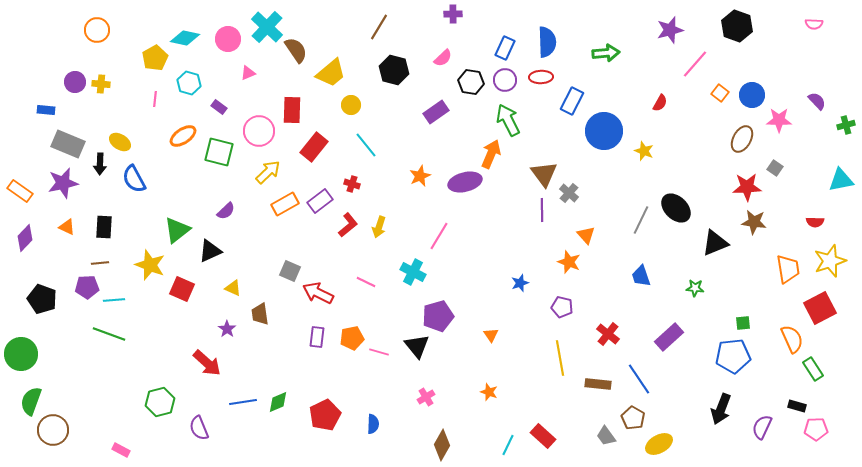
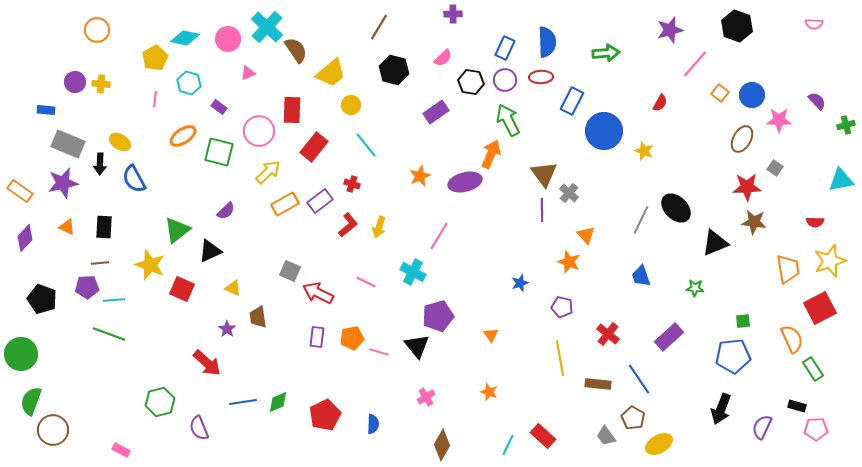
brown trapezoid at (260, 314): moved 2 px left, 3 px down
green square at (743, 323): moved 2 px up
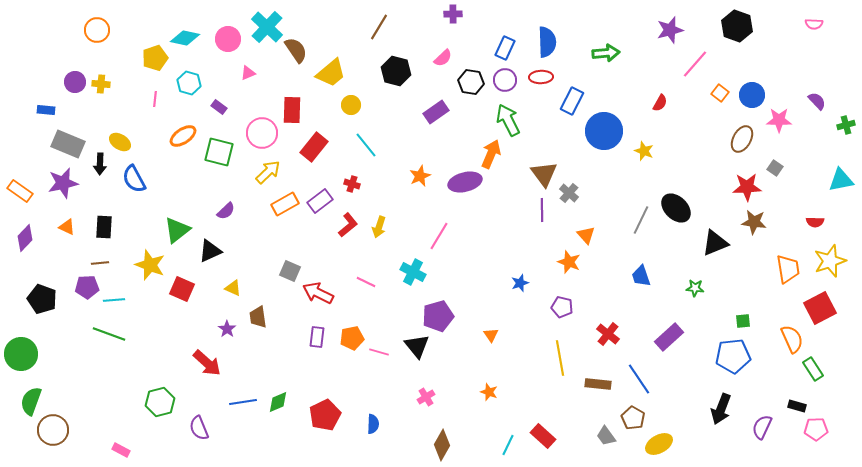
yellow pentagon at (155, 58): rotated 10 degrees clockwise
black hexagon at (394, 70): moved 2 px right, 1 px down
pink circle at (259, 131): moved 3 px right, 2 px down
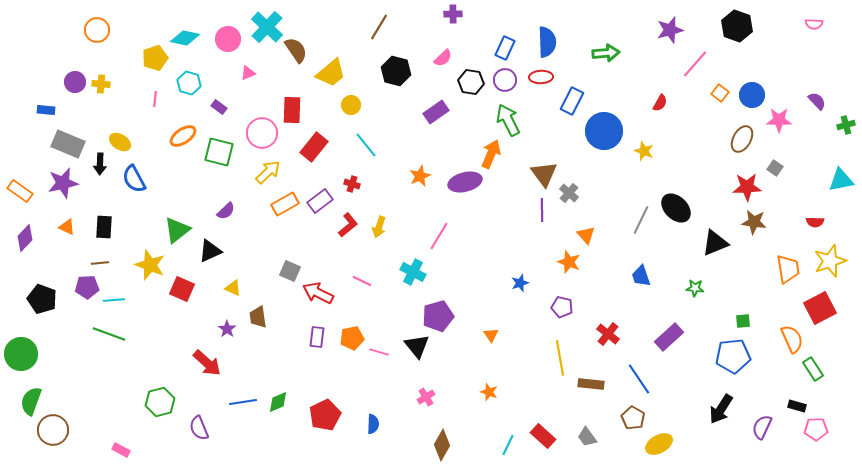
pink line at (366, 282): moved 4 px left, 1 px up
brown rectangle at (598, 384): moved 7 px left
black arrow at (721, 409): rotated 12 degrees clockwise
gray trapezoid at (606, 436): moved 19 px left, 1 px down
